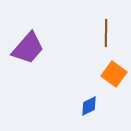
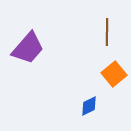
brown line: moved 1 px right, 1 px up
orange square: rotated 15 degrees clockwise
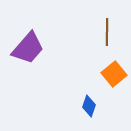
blue diamond: rotated 45 degrees counterclockwise
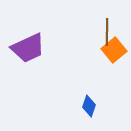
purple trapezoid: rotated 24 degrees clockwise
orange square: moved 24 px up
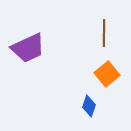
brown line: moved 3 px left, 1 px down
orange square: moved 7 px left, 24 px down
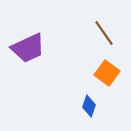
brown line: rotated 36 degrees counterclockwise
orange square: moved 1 px up; rotated 15 degrees counterclockwise
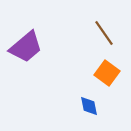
purple trapezoid: moved 2 px left, 1 px up; rotated 15 degrees counterclockwise
blue diamond: rotated 30 degrees counterclockwise
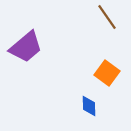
brown line: moved 3 px right, 16 px up
blue diamond: rotated 10 degrees clockwise
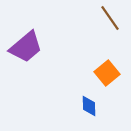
brown line: moved 3 px right, 1 px down
orange square: rotated 15 degrees clockwise
